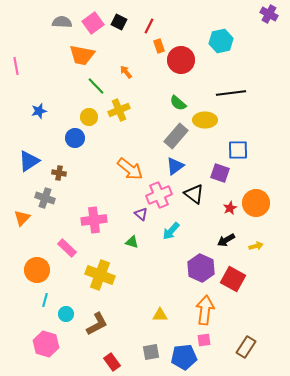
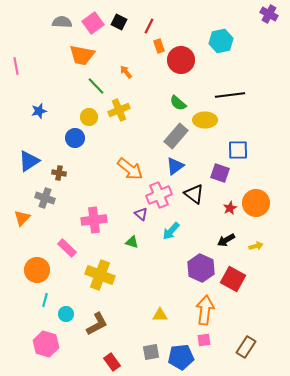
black line at (231, 93): moved 1 px left, 2 px down
blue pentagon at (184, 357): moved 3 px left
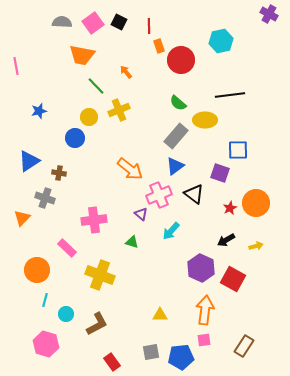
red line at (149, 26): rotated 28 degrees counterclockwise
brown rectangle at (246, 347): moved 2 px left, 1 px up
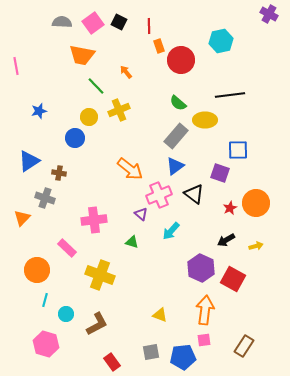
yellow triangle at (160, 315): rotated 21 degrees clockwise
blue pentagon at (181, 357): moved 2 px right
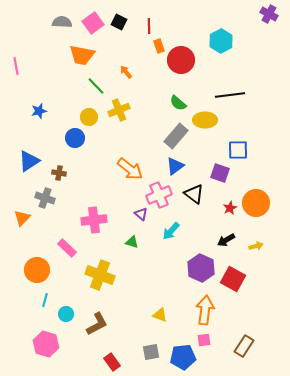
cyan hexagon at (221, 41): rotated 15 degrees counterclockwise
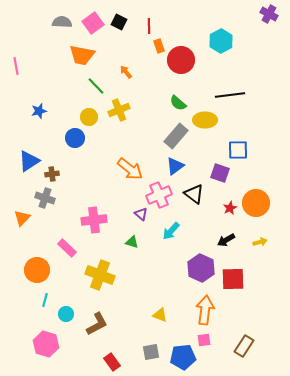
brown cross at (59, 173): moved 7 px left, 1 px down; rotated 16 degrees counterclockwise
yellow arrow at (256, 246): moved 4 px right, 4 px up
red square at (233, 279): rotated 30 degrees counterclockwise
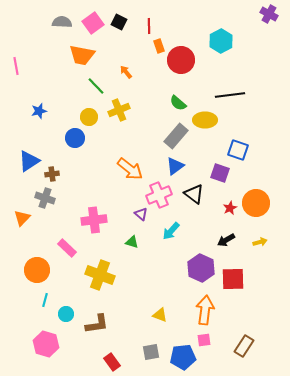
blue square at (238, 150): rotated 20 degrees clockwise
brown L-shape at (97, 324): rotated 20 degrees clockwise
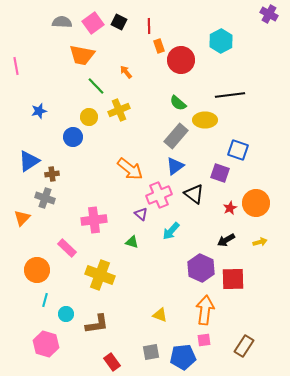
blue circle at (75, 138): moved 2 px left, 1 px up
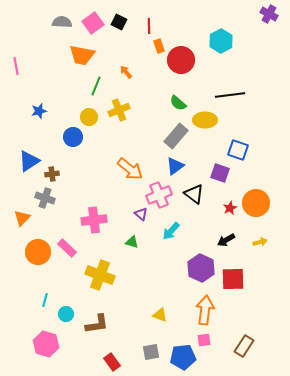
green line at (96, 86): rotated 66 degrees clockwise
orange circle at (37, 270): moved 1 px right, 18 px up
